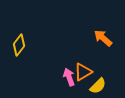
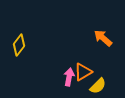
pink arrow: rotated 30 degrees clockwise
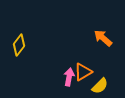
yellow semicircle: moved 2 px right
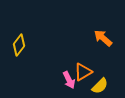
pink arrow: moved 3 px down; rotated 144 degrees clockwise
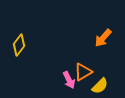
orange arrow: rotated 90 degrees counterclockwise
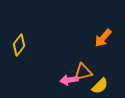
orange triangle: rotated 18 degrees clockwise
pink arrow: rotated 108 degrees clockwise
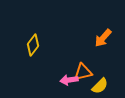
yellow diamond: moved 14 px right
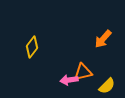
orange arrow: moved 1 px down
yellow diamond: moved 1 px left, 2 px down
yellow semicircle: moved 7 px right
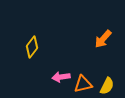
orange triangle: moved 12 px down
pink arrow: moved 8 px left, 3 px up
yellow semicircle: rotated 18 degrees counterclockwise
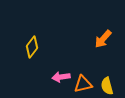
yellow semicircle: rotated 138 degrees clockwise
